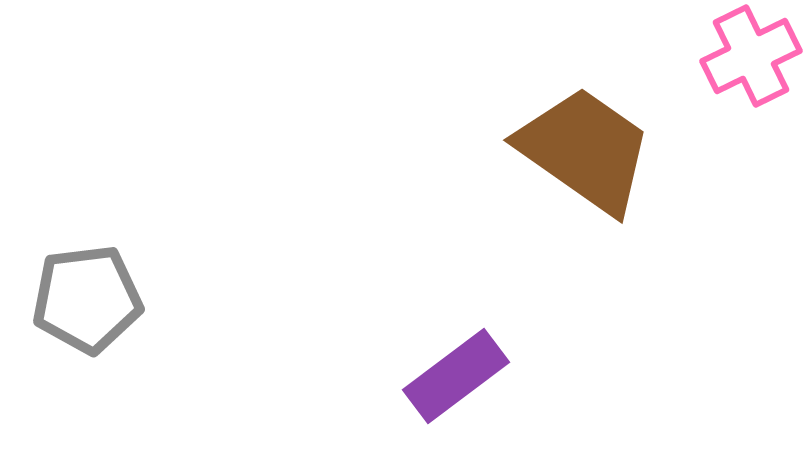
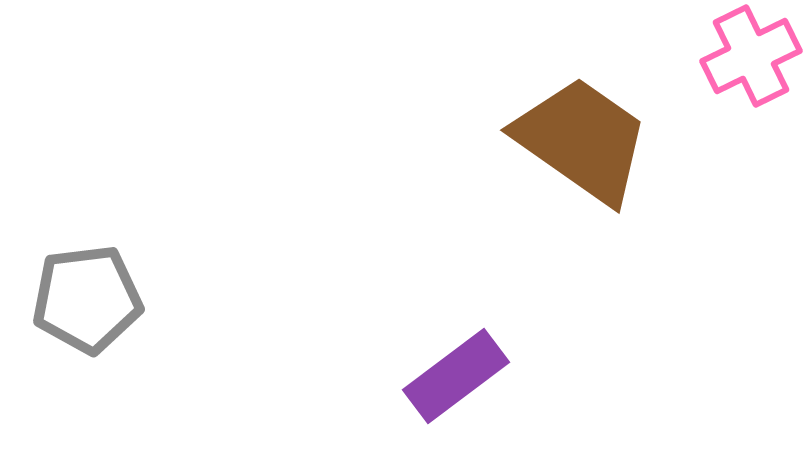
brown trapezoid: moved 3 px left, 10 px up
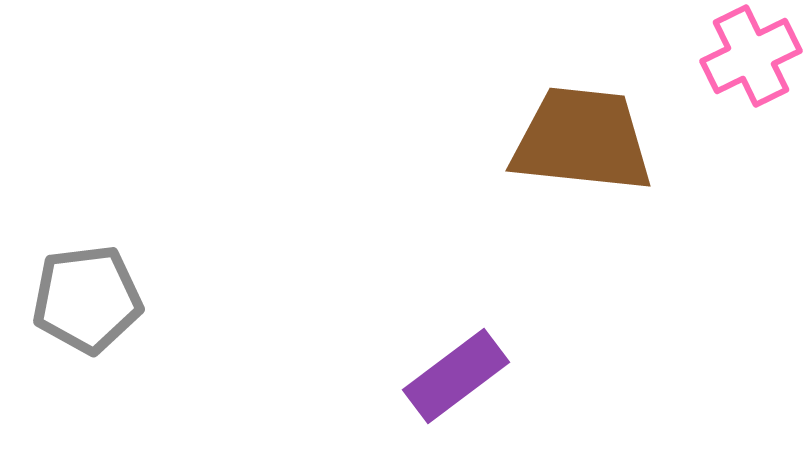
brown trapezoid: rotated 29 degrees counterclockwise
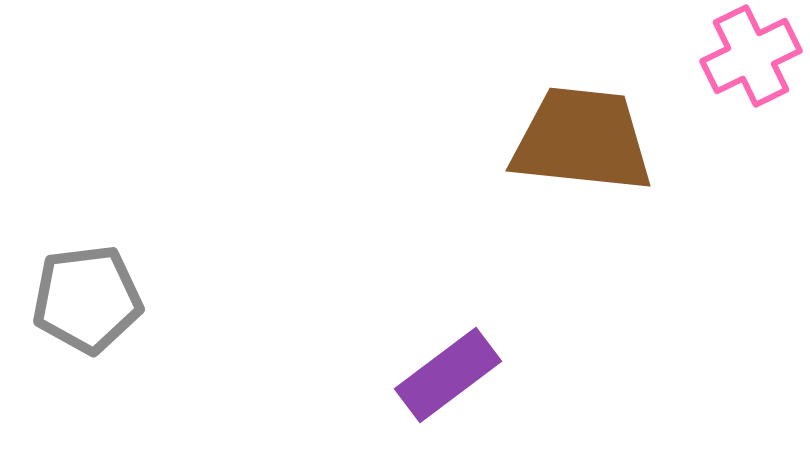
purple rectangle: moved 8 px left, 1 px up
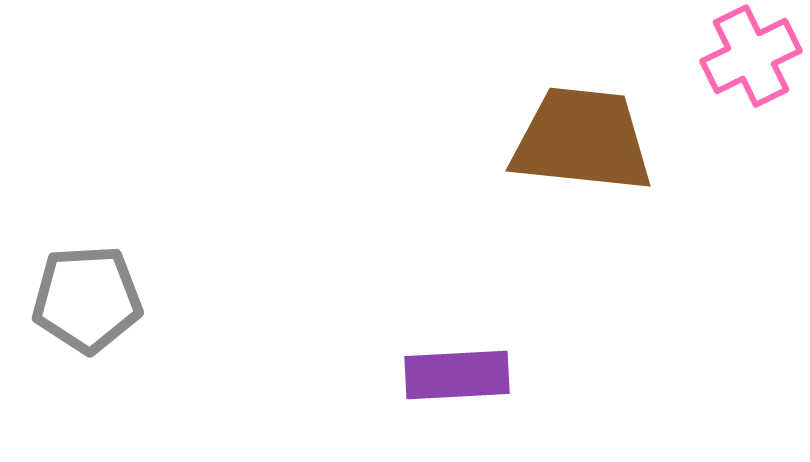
gray pentagon: rotated 4 degrees clockwise
purple rectangle: moved 9 px right; rotated 34 degrees clockwise
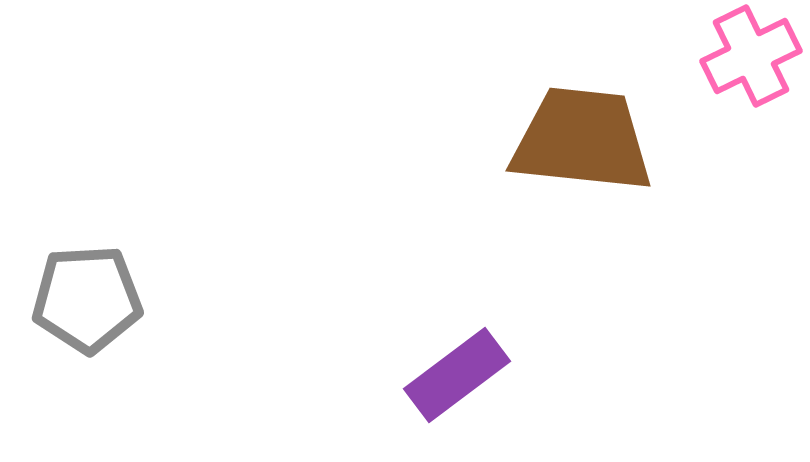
purple rectangle: rotated 34 degrees counterclockwise
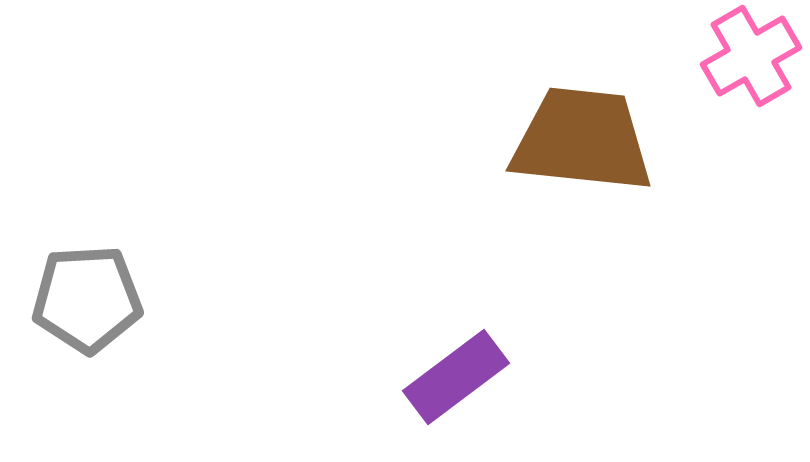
pink cross: rotated 4 degrees counterclockwise
purple rectangle: moved 1 px left, 2 px down
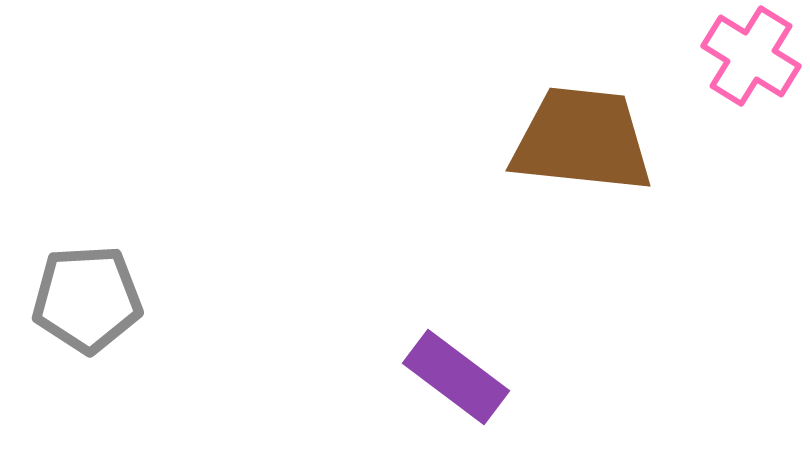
pink cross: rotated 28 degrees counterclockwise
purple rectangle: rotated 74 degrees clockwise
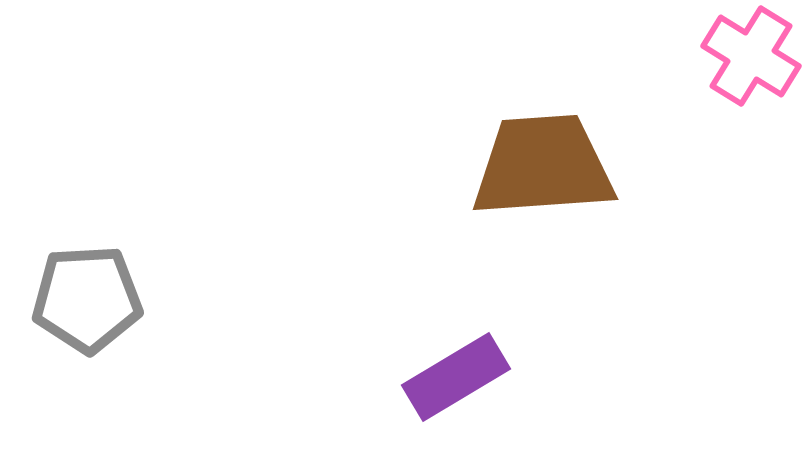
brown trapezoid: moved 39 px left, 26 px down; rotated 10 degrees counterclockwise
purple rectangle: rotated 68 degrees counterclockwise
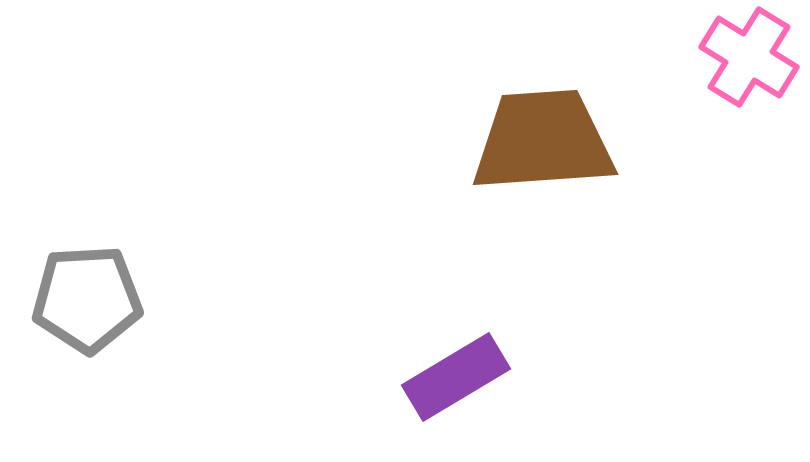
pink cross: moved 2 px left, 1 px down
brown trapezoid: moved 25 px up
